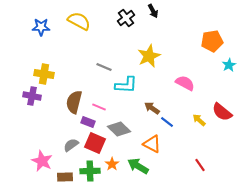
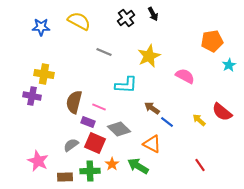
black arrow: moved 3 px down
gray line: moved 15 px up
pink semicircle: moved 7 px up
pink star: moved 4 px left
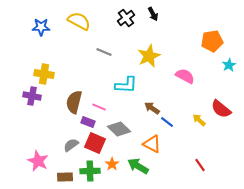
red semicircle: moved 1 px left, 3 px up
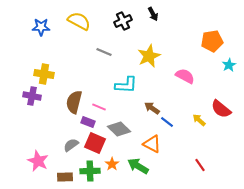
black cross: moved 3 px left, 3 px down; rotated 12 degrees clockwise
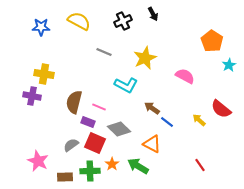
orange pentagon: rotated 30 degrees counterclockwise
yellow star: moved 4 px left, 2 px down
cyan L-shape: rotated 25 degrees clockwise
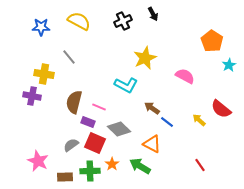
gray line: moved 35 px left, 5 px down; rotated 28 degrees clockwise
green arrow: moved 2 px right
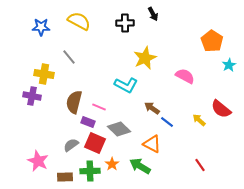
black cross: moved 2 px right, 2 px down; rotated 24 degrees clockwise
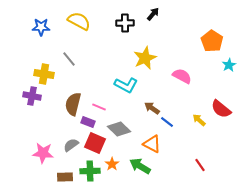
black arrow: rotated 112 degrees counterclockwise
gray line: moved 2 px down
pink semicircle: moved 3 px left
brown semicircle: moved 1 px left, 2 px down
pink star: moved 5 px right, 8 px up; rotated 20 degrees counterclockwise
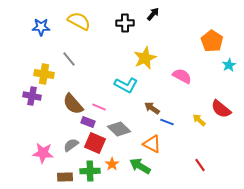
brown semicircle: rotated 55 degrees counterclockwise
blue line: rotated 16 degrees counterclockwise
